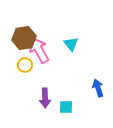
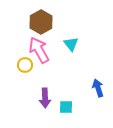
brown hexagon: moved 17 px right, 16 px up; rotated 20 degrees counterclockwise
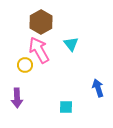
purple arrow: moved 28 px left
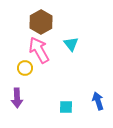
yellow circle: moved 3 px down
blue arrow: moved 13 px down
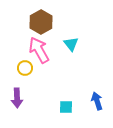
blue arrow: moved 1 px left
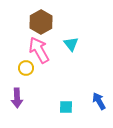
yellow circle: moved 1 px right
blue arrow: moved 2 px right; rotated 12 degrees counterclockwise
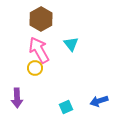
brown hexagon: moved 3 px up
yellow circle: moved 9 px right
blue arrow: rotated 78 degrees counterclockwise
cyan square: rotated 24 degrees counterclockwise
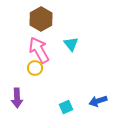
blue arrow: moved 1 px left
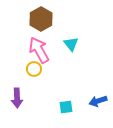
yellow circle: moved 1 px left, 1 px down
cyan square: rotated 16 degrees clockwise
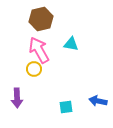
brown hexagon: rotated 15 degrees clockwise
cyan triangle: rotated 42 degrees counterclockwise
blue arrow: rotated 30 degrees clockwise
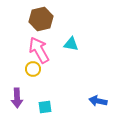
yellow circle: moved 1 px left
cyan square: moved 21 px left
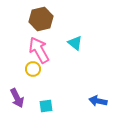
cyan triangle: moved 4 px right, 1 px up; rotated 28 degrees clockwise
purple arrow: rotated 24 degrees counterclockwise
cyan square: moved 1 px right, 1 px up
